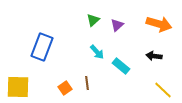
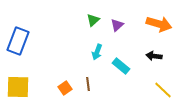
blue rectangle: moved 24 px left, 6 px up
cyan arrow: rotated 63 degrees clockwise
brown line: moved 1 px right, 1 px down
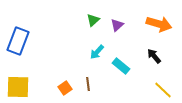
cyan arrow: rotated 21 degrees clockwise
black arrow: rotated 42 degrees clockwise
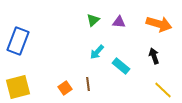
purple triangle: moved 2 px right, 3 px up; rotated 48 degrees clockwise
black arrow: rotated 21 degrees clockwise
yellow square: rotated 15 degrees counterclockwise
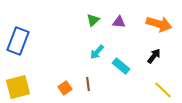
black arrow: rotated 56 degrees clockwise
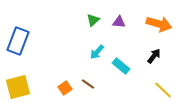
brown line: rotated 48 degrees counterclockwise
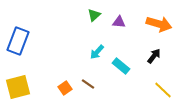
green triangle: moved 1 px right, 5 px up
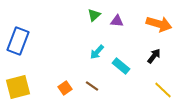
purple triangle: moved 2 px left, 1 px up
brown line: moved 4 px right, 2 px down
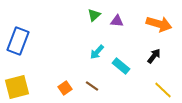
yellow square: moved 1 px left
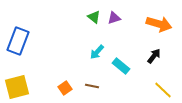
green triangle: moved 2 px down; rotated 40 degrees counterclockwise
purple triangle: moved 3 px left, 3 px up; rotated 24 degrees counterclockwise
brown line: rotated 24 degrees counterclockwise
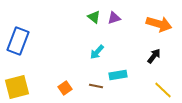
cyan rectangle: moved 3 px left, 9 px down; rotated 48 degrees counterclockwise
brown line: moved 4 px right
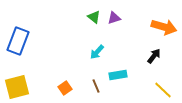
orange arrow: moved 5 px right, 3 px down
brown line: rotated 56 degrees clockwise
